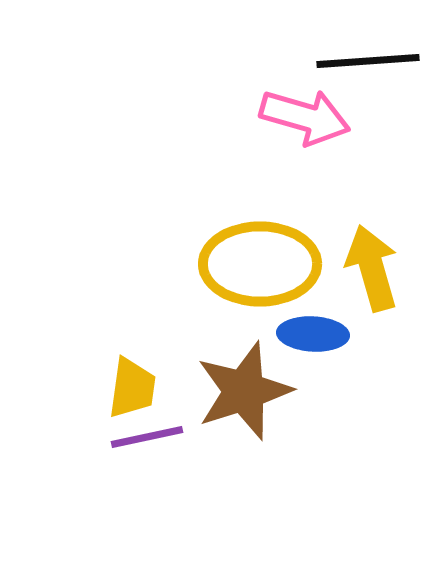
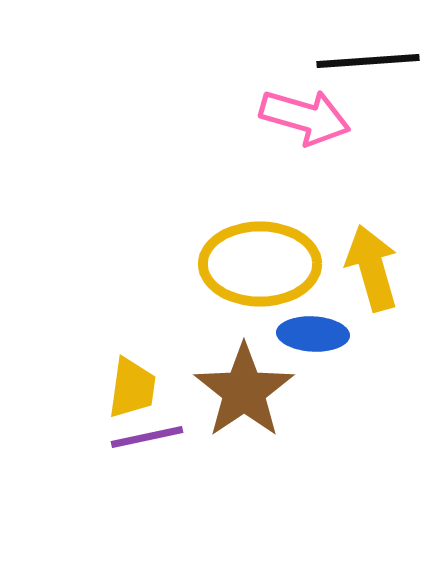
brown star: rotated 16 degrees counterclockwise
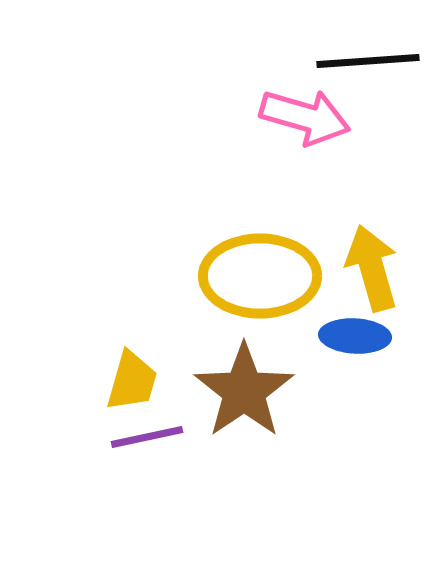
yellow ellipse: moved 12 px down
blue ellipse: moved 42 px right, 2 px down
yellow trapezoid: moved 7 px up; rotated 8 degrees clockwise
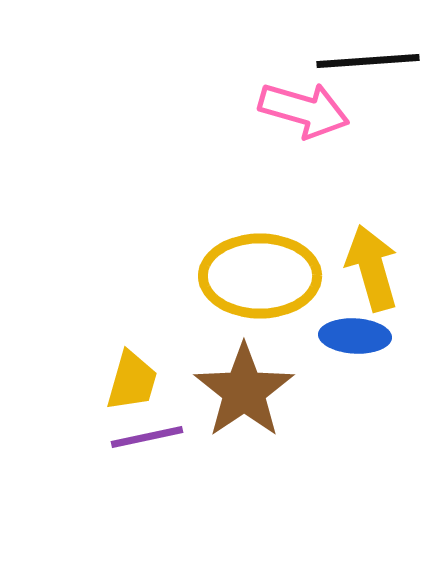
pink arrow: moved 1 px left, 7 px up
